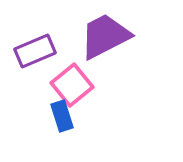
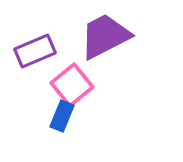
blue rectangle: rotated 40 degrees clockwise
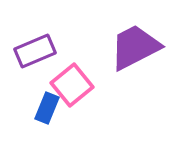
purple trapezoid: moved 30 px right, 11 px down
blue rectangle: moved 15 px left, 8 px up
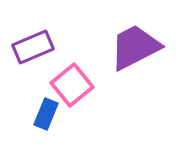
purple rectangle: moved 2 px left, 4 px up
blue rectangle: moved 1 px left, 6 px down
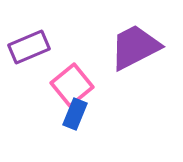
purple rectangle: moved 4 px left
blue rectangle: moved 29 px right
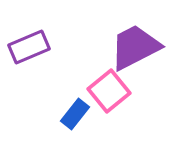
pink square: moved 37 px right, 6 px down
blue rectangle: rotated 16 degrees clockwise
